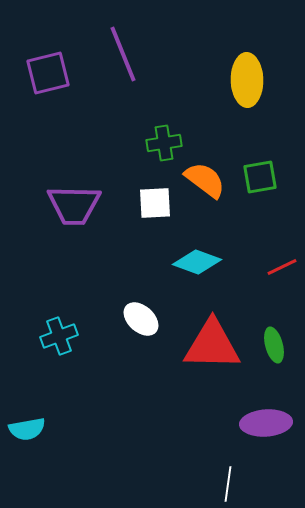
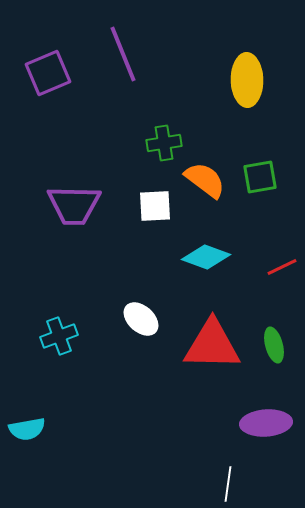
purple square: rotated 9 degrees counterclockwise
white square: moved 3 px down
cyan diamond: moved 9 px right, 5 px up
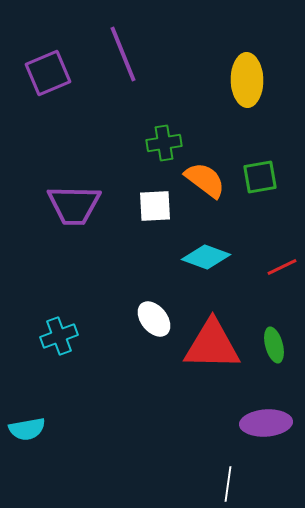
white ellipse: moved 13 px right; rotated 9 degrees clockwise
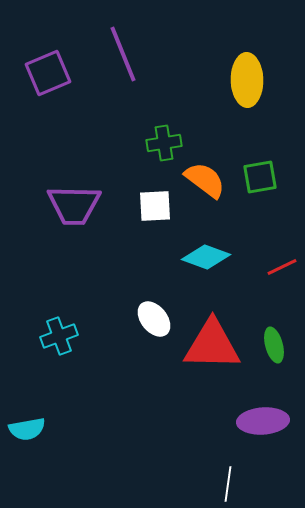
purple ellipse: moved 3 px left, 2 px up
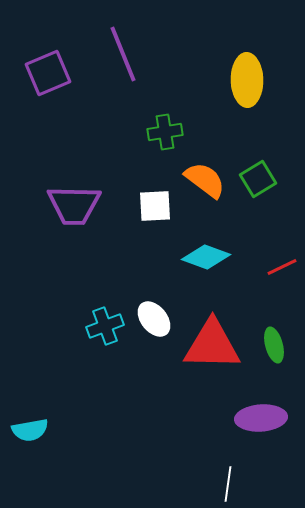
green cross: moved 1 px right, 11 px up
green square: moved 2 px left, 2 px down; rotated 21 degrees counterclockwise
cyan cross: moved 46 px right, 10 px up
purple ellipse: moved 2 px left, 3 px up
cyan semicircle: moved 3 px right, 1 px down
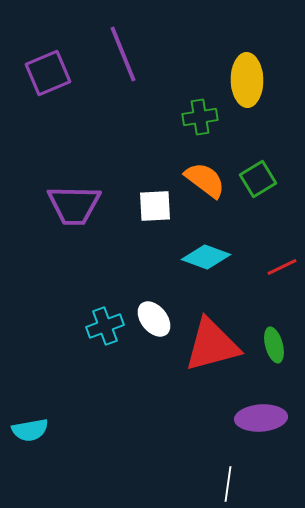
green cross: moved 35 px right, 15 px up
red triangle: rotated 16 degrees counterclockwise
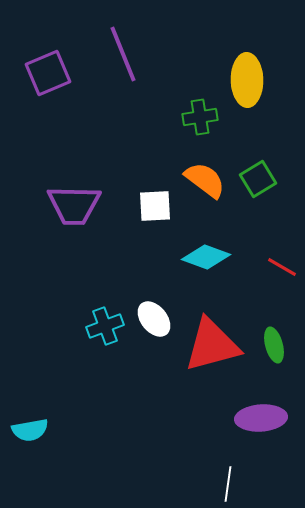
red line: rotated 56 degrees clockwise
